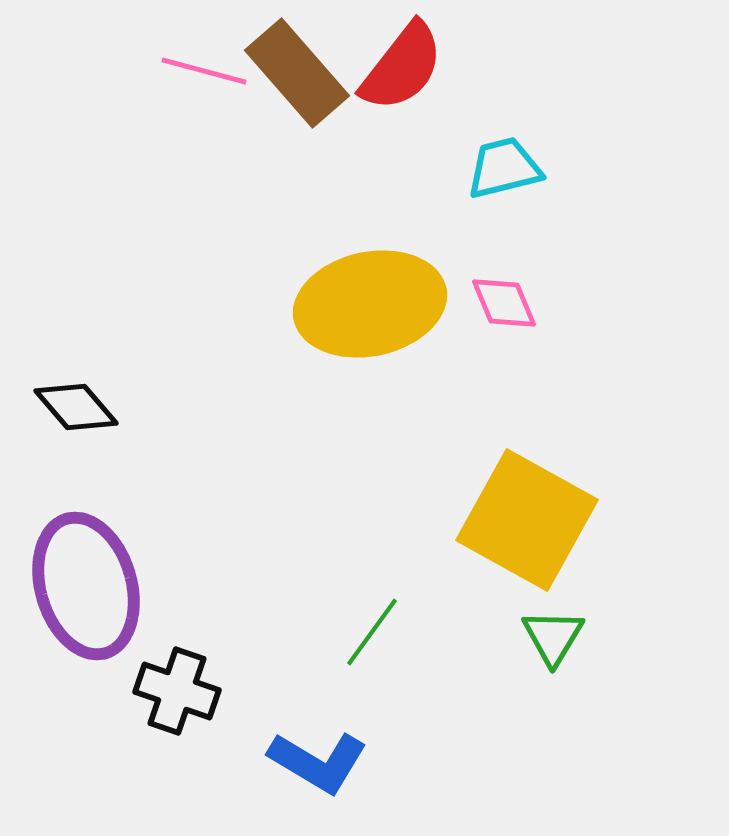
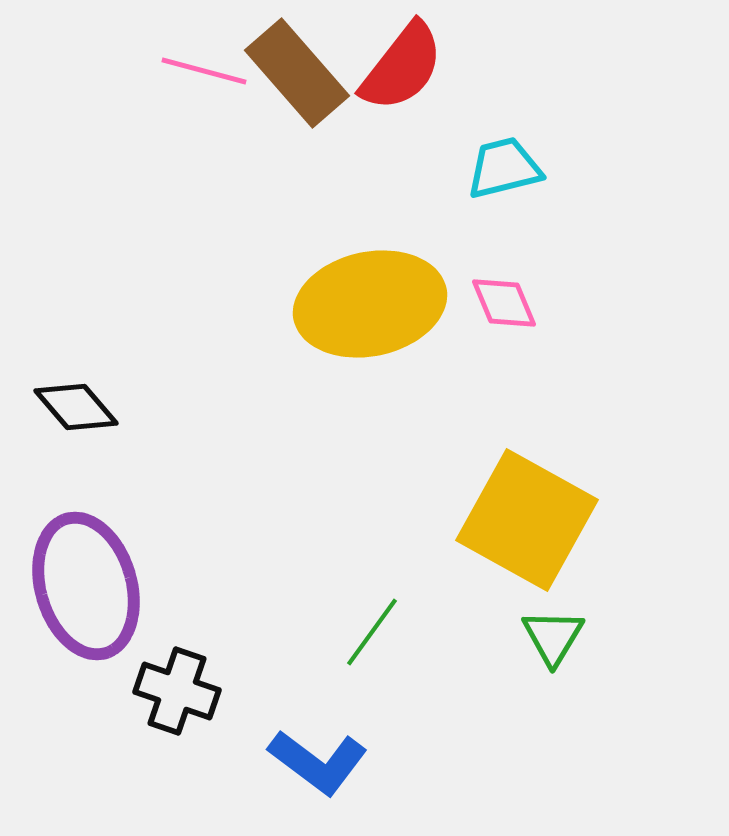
blue L-shape: rotated 6 degrees clockwise
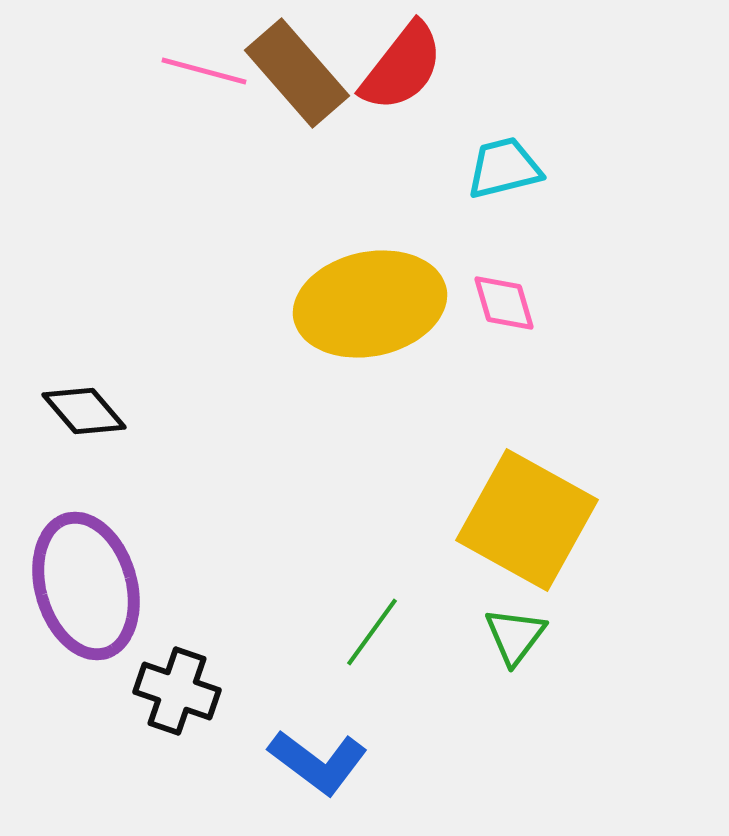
pink diamond: rotated 6 degrees clockwise
black diamond: moved 8 px right, 4 px down
green triangle: moved 38 px left, 1 px up; rotated 6 degrees clockwise
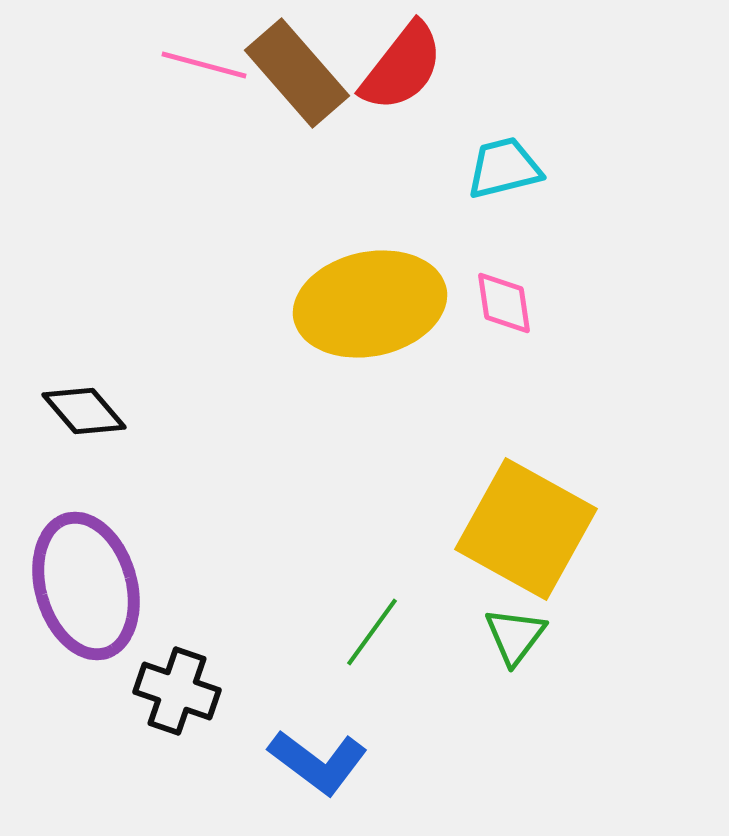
pink line: moved 6 px up
pink diamond: rotated 8 degrees clockwise
yellow square: moved 1 px left, 9 px down
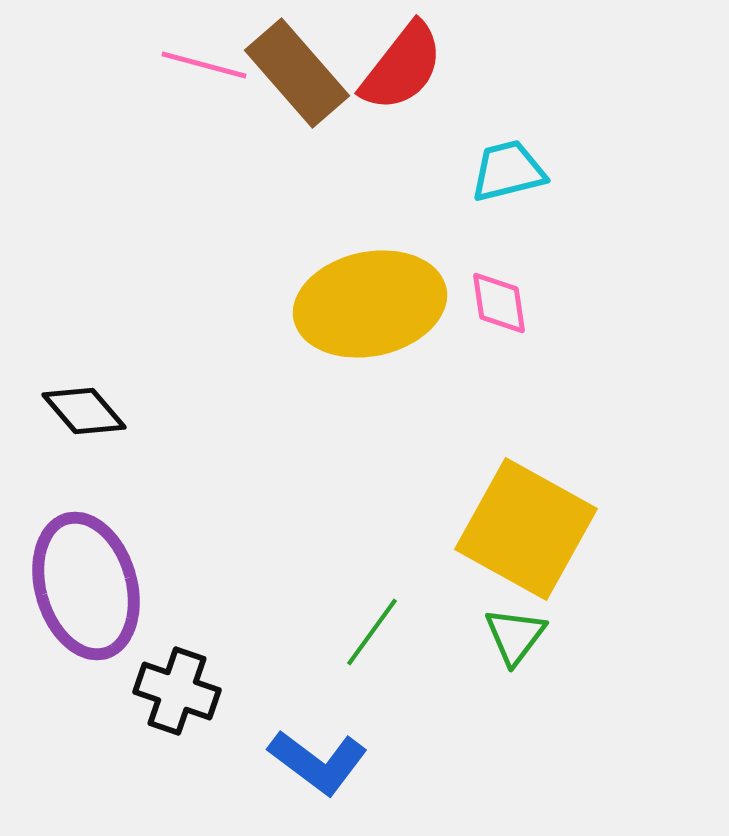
cyan trapezoid: moved 4 px right, 3 px down
pink diamond: moved 5 px left
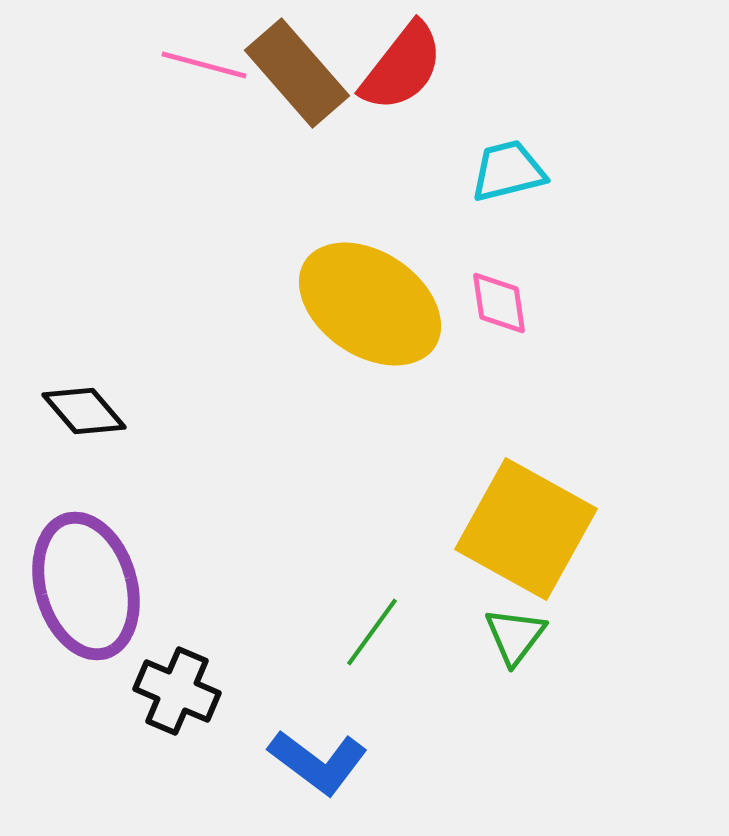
yellow ellipse: rotated 46 degrees clockwise
black cross: rotated 4 degrees clockwise
